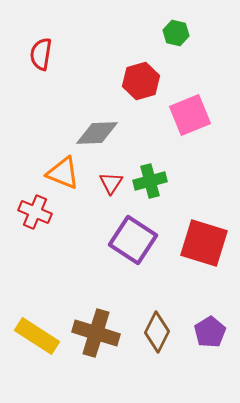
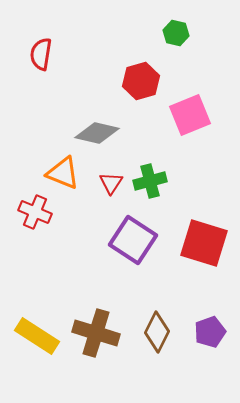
gray diamond: rotated 15 degrees clockwise
purple pentagon: rotated 12 degrees clockwise
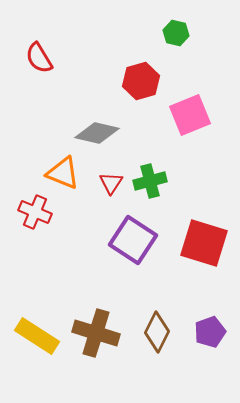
red semicircle: moved 2 px left, 4 px down; rotated 40 degrees counterclockwise
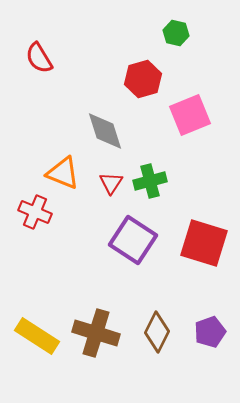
red hexagon: moved 2 px right, 2 px up
gray diamond: moved 8 px right, 2 px up; rotated 60 degrees clockwise
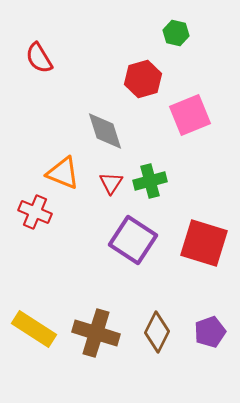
yellow rectangle: moved 3 px left, 7 px up
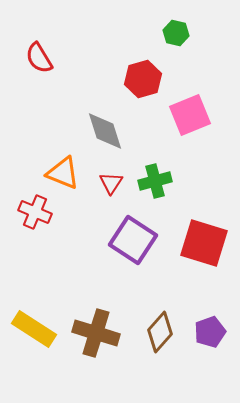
green cross: moved 5 px right
brown diamond: moved 3 px right; rotated 15 degrees clockwise
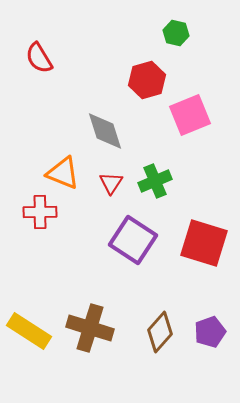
red hexagon: moved 4 px right, 1 px down
green cross: rotated 8 degrees counterclockwise
red cross: moved 5 px right; rotated 24 degrees counterclockwise
yellow rectangle: moved 5 px left, 2 px down
brown cross: moved 6 px left, 5 px up
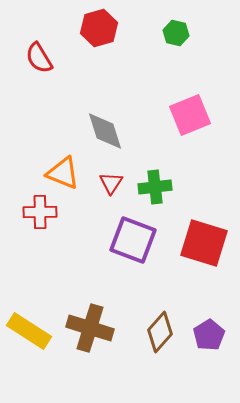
red hexagon: moved 48 px left, 52 px up
green cross: moved 6 px down; rotated 16 degrees clockwise
purple square: rotated 12 degrees counterclockwise
purple pentagon: moved 1 px left, 3 px down; rotated 12 degrees counterclockwise
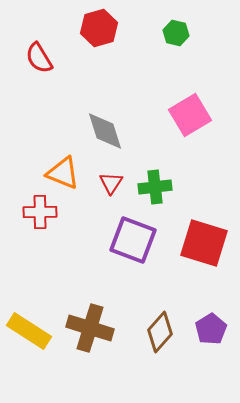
pink square: rotated 9 degrees counterclockwise
purple pentagon: moved 2 px right, 6 px up
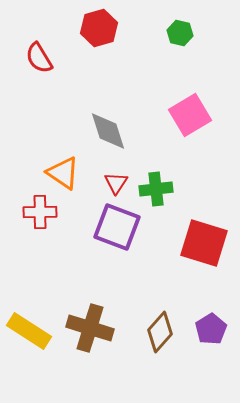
green hexagon: moved 4 px right
gray diamond: moved 3 px right
orange triangle: rotated 12 degrees clockwise
red triangle: moved 5 px right
green cross: moved 1 px right, 2 px down
purple square: moved 16 px left, 13 px up
